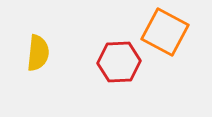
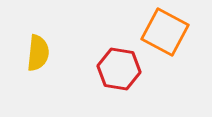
red hexagon: moved 7 px down; rotated 12 degrees clockwise
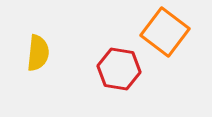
orange square: rotated 9 degrees clockwise
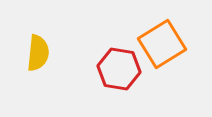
orange square: moved 3 px left, 12 px down; rotated 21 degrees clockwise
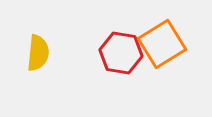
red hexagon: moved 2 px right, 16 px up
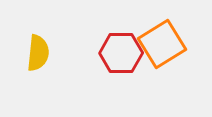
red hexagon: rotated 9 degrees counterclockwise
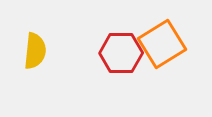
yellow semicircle: moved 3 px left, 2 px up
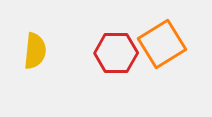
red hexagon: moved 5 px left
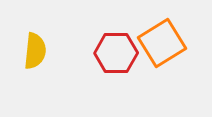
orange square: moved 1 px up
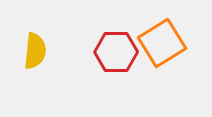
red hexagon: moved 1 px up
